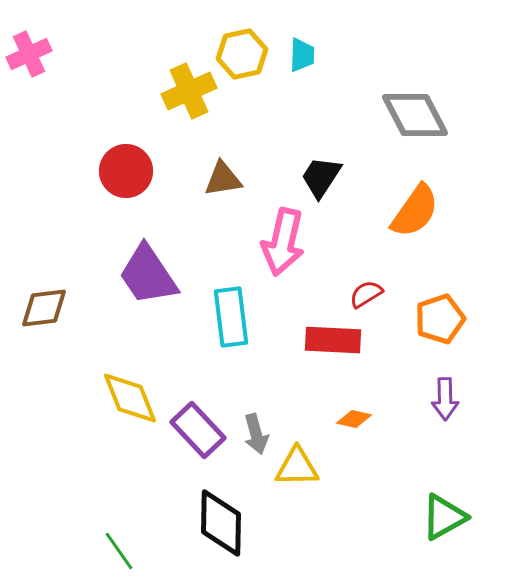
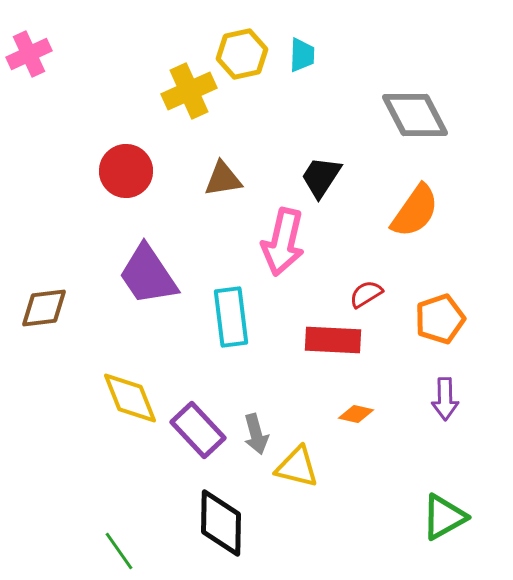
orange diamond: moved 2 px right, 5 px up
yellow triangle: rotated 15 degrees clockwise
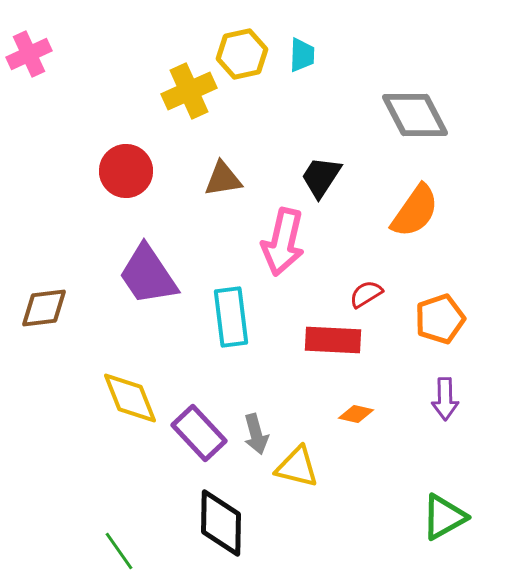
purple rectangle: moved 1 px right, 3 px down
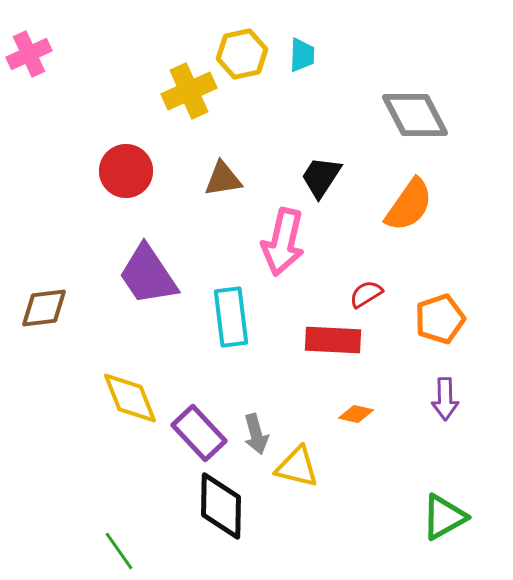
orange semicircle: moved 6 px left, 6 px up
black diamond: moved 17 px up
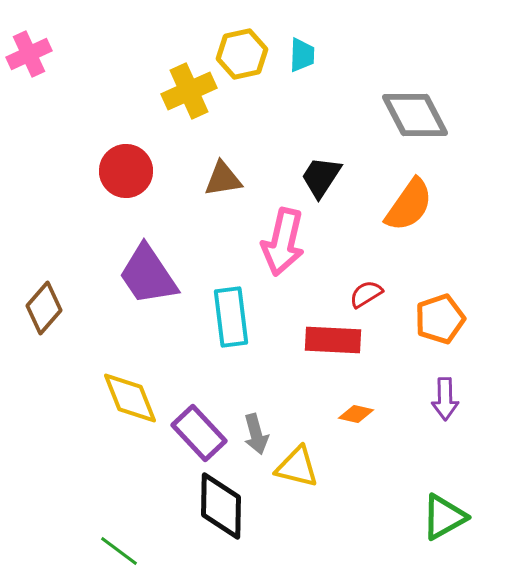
brown diamond: rotated 42 degrees counterclockwise
green line: rotated 18 degrees counterclockwise
